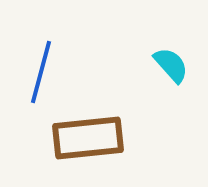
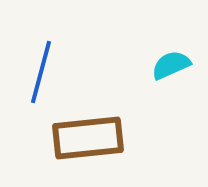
cyan semicircle: rotated 72 degrees counterclockwise
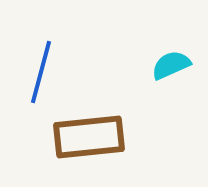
brown rectangle: moved 1 px right, 1 px up
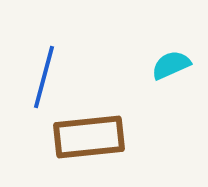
blue line: moved 3 px right, 5 px down
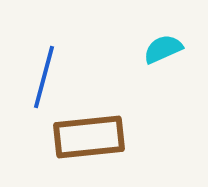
cyan semicircle: moved 8 px left, 16 px up
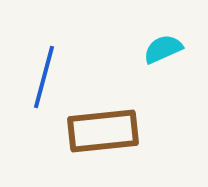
brown rectangle: moved 14 px right, 6 px up
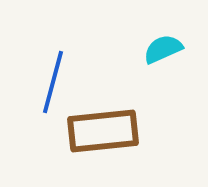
blue line: moved 9 px right, 5 px down
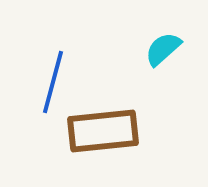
cyan semicircle: rotated 18 degrees counterclockwise
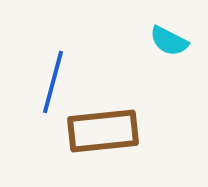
cyan semicircle: moved 6 px right, 8 px up; rotated 111 degrees counterclockwise
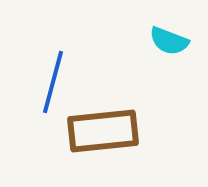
cyan semicircle: rotated 6 degrees counterclockwise
